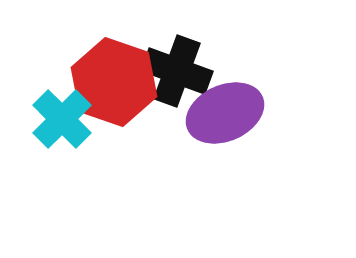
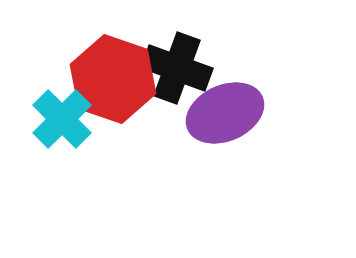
black cross: moved 3 px up
red hexagon: moved 1 px left, 3 px up
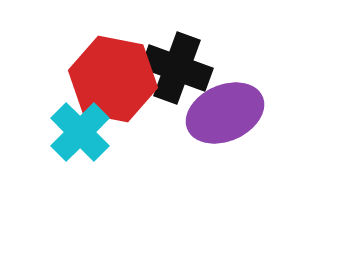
red hexagon: rotated 8 degrees counterclockwise
cyan cross: moved 18 px right, 13 px down
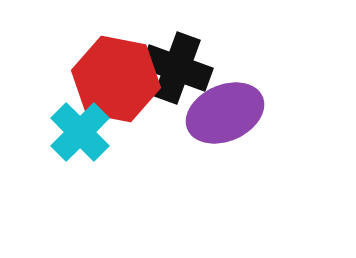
red hexagon: moved 3 px right
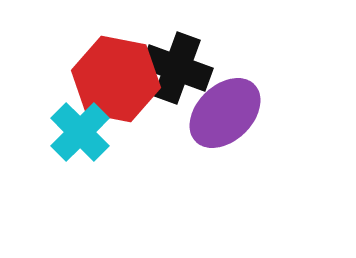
purple ellipse: rotated 20 degrees counterclockwise
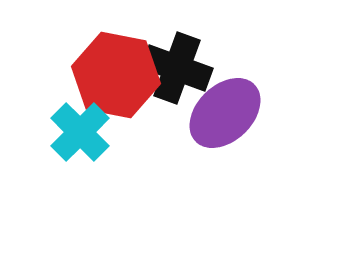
red hexagon: moved 4 px up
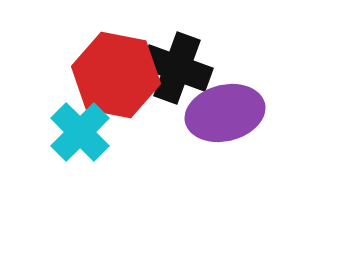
purple ellipse: rotated 30 degrees clockwise
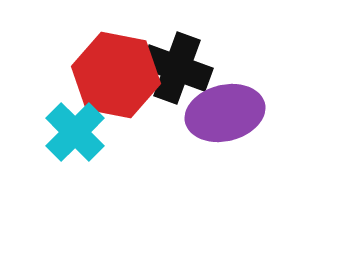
cyan cross: moved 5 px left
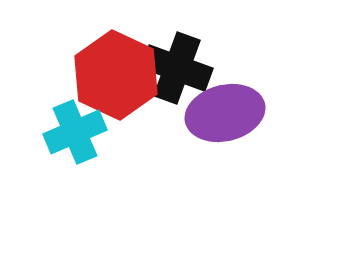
red hexagon: rotated 14 degrees clockwise
cyan cross: rotated 22 degrees clockwise
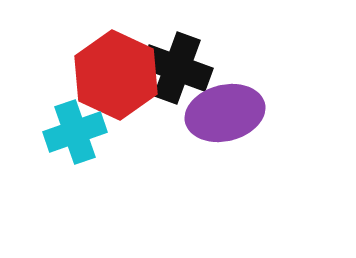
cyan cross: rotated 4 degrees clockwise
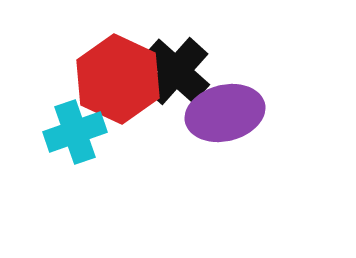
black cross: moved 1 px left, 3 px down; rotated 22 degrees clockwise
red hexagon: moved 2 px right, 4 px down
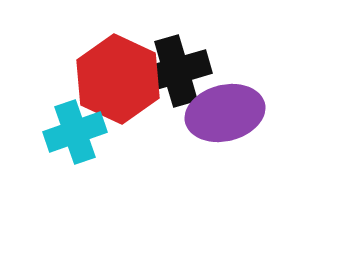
black cross: rotated 32 degrees clockwise
